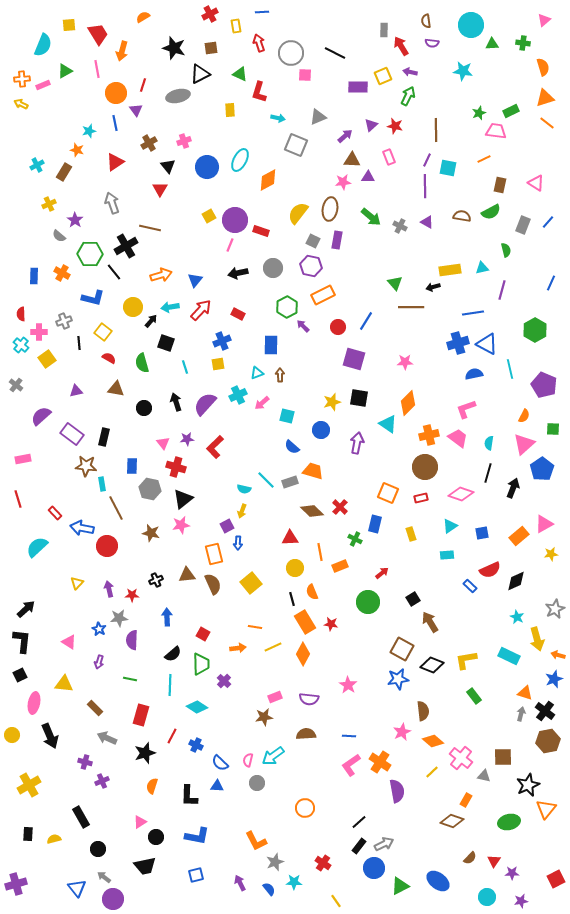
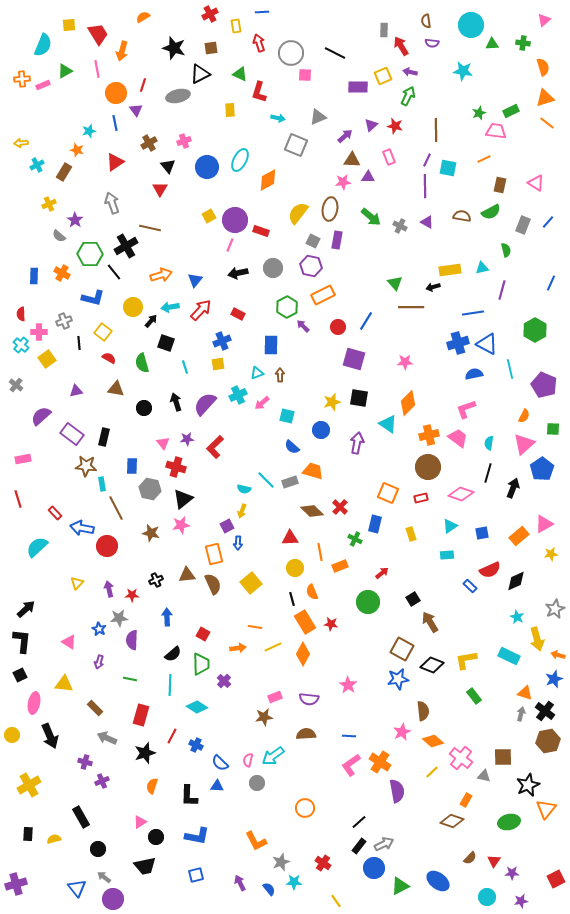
yellow arrow at (21, 104): moved 39 px down; rotated 32 degrees counterclockwise
brown circle at (425, 467): moved 3 px right
gray star at (275, 862): moved 6 px right
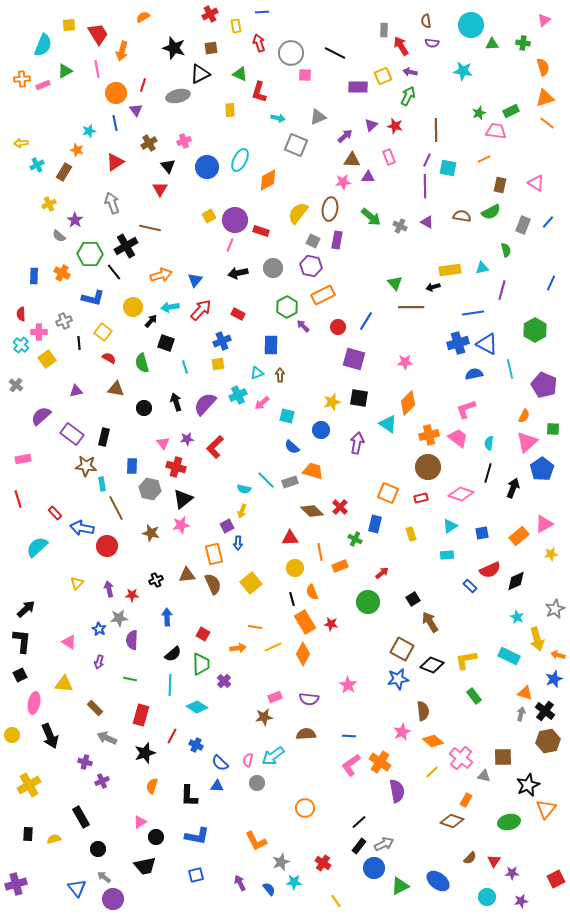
pink triangle at (524, 444): moved 3 px right, 2 px up
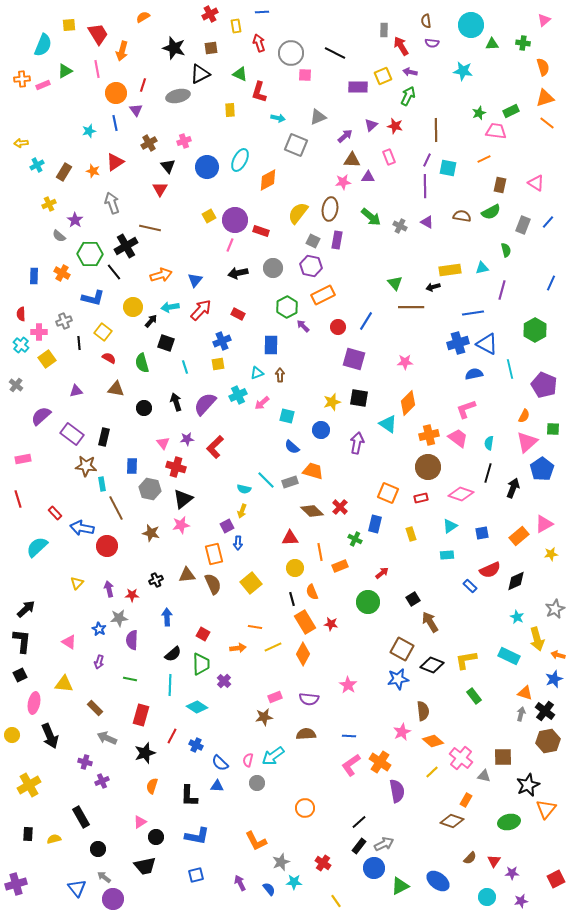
orange star at (77, 150): moved 16 px right, 21 px down
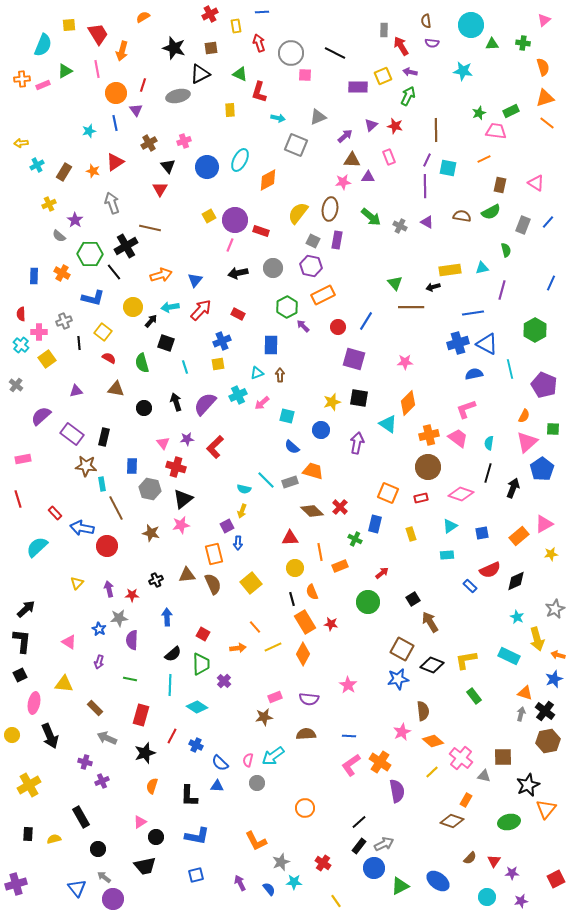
orange line at (255, 627): rotated 40 degrees clockwise
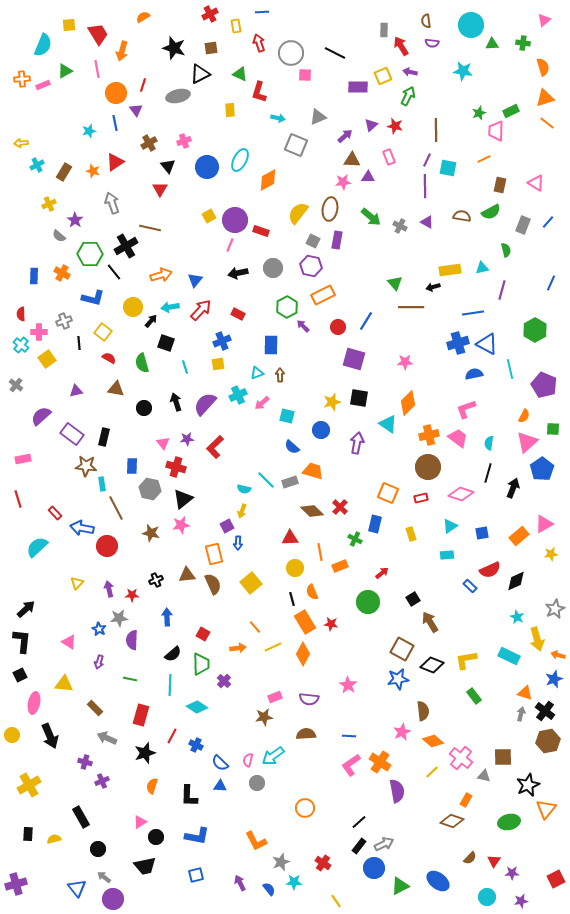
pink trapezoid at (496, 131): rotated 95 degrees counterclockwise
blue triangle at (217, 786): moved 3 px right
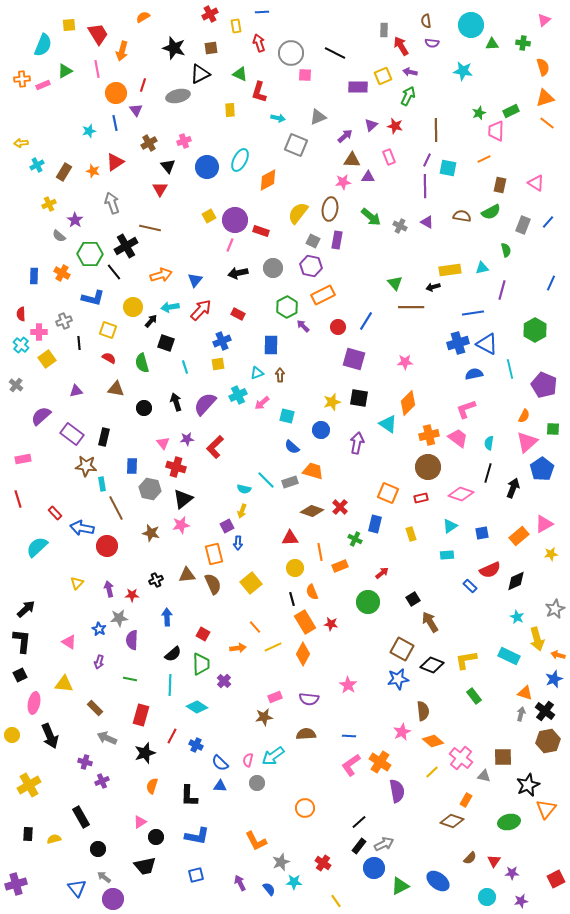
yellow square at (103, 332): moved 5 px right, 2 px up; rotated 18 degrees counterclockwise
brown diamond at (312, 511): rotated 25 degrees counterclockwise
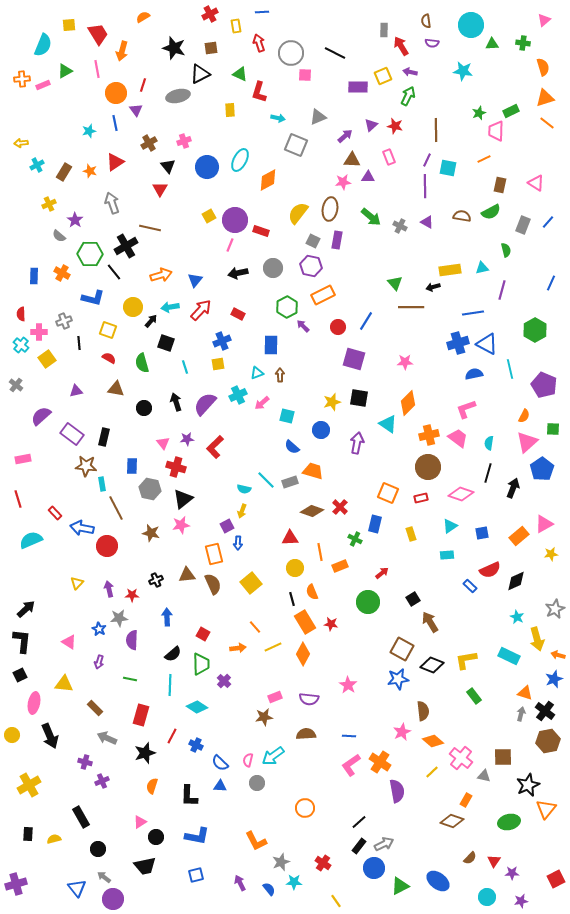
orange star at (93, 171): moved 3 px left
cyan semicircle at (37, 547): moved 6 px left, 7 px up; rotated 20 degrees clockwise
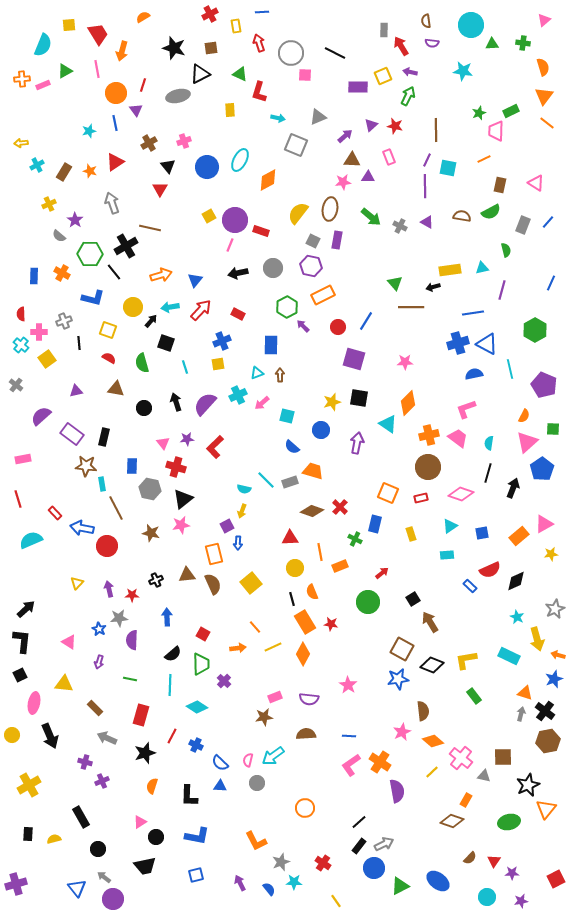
orange triangle at (545, 98): moved 1 px left, 2 px up; rotated 36 degrees counterclockwise
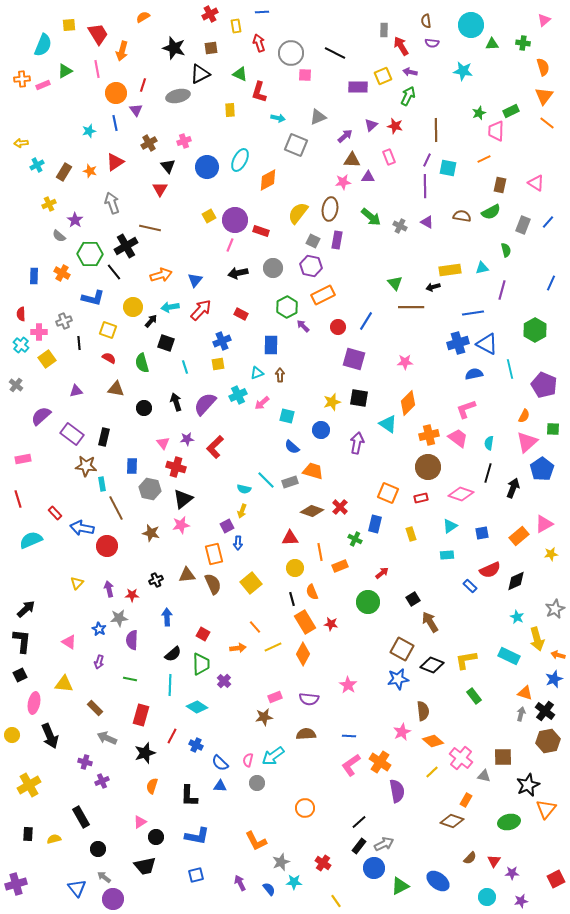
red rectangle at (238, 314): moved 3 px right
